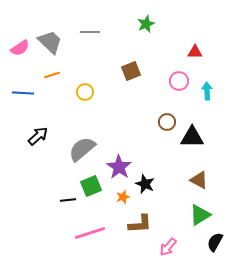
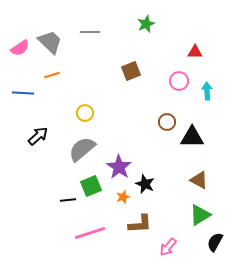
yellow circle: moved 21 px down
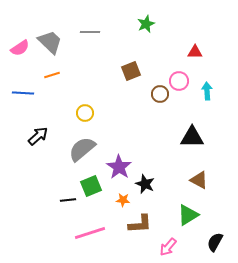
brown circle: moved 7 px left, 28 px up
orange star: moved 3 px down; rotated 24 degrees clockwise
green triangle: moved 12 px left
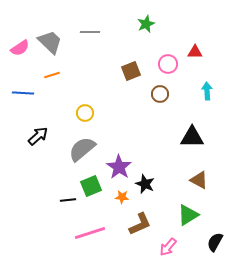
pink circle: moved 11 px left, 17 px up
orange star: moved 1 px left, 3 px up
brown L-shape: rotated 20 degrees counterclockwise
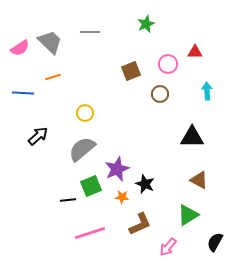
orange line: moved 1 px right, 2 px down
purple star: moved 2 px left, 2 px down; rotated 15 degrees clockwise
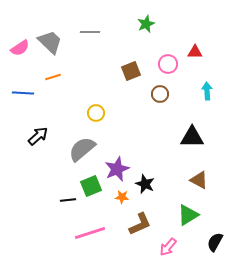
yellow circle: moved 11 px right
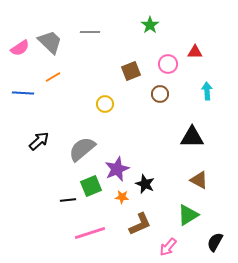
green star: moved 4 px right, 1 px down; rotated 12 degrees counterclockwise
orange line: rotated 14 degrees counterclockwise
yellow circle: moved 9 px right, 9 px up
black arrow: moved 1 px right, 5 px down
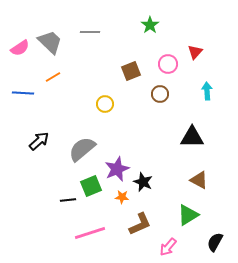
red triangle: rotated 49 degrees counterclockwise
black star: moved 2 px left, 2 px up
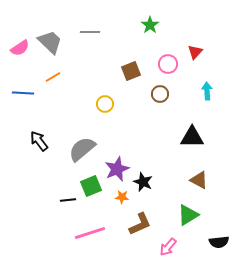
black arrow: rotated 85 degrees counterclockwise
black semicircle: moved 4 px right; rotated 126 degrees counterclockwise
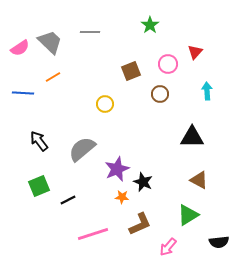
green square: moved 52 px left
black line: rotated 21 degrees counterclockwise
pink line: moved 3 px right, 1 px down
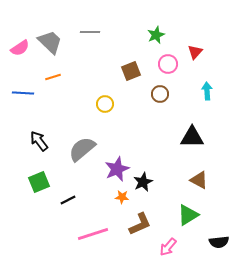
green star: moved 6 px right, 10 px down; rotated 12 degrees clockwise
orange line: rotated 14 degrees clockwise
black star: rotated 24 degrees clockwise
green square: moved 4 px up
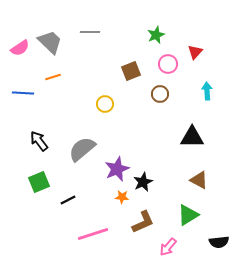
brown L-shape: moved 3 px right, 2 px up
